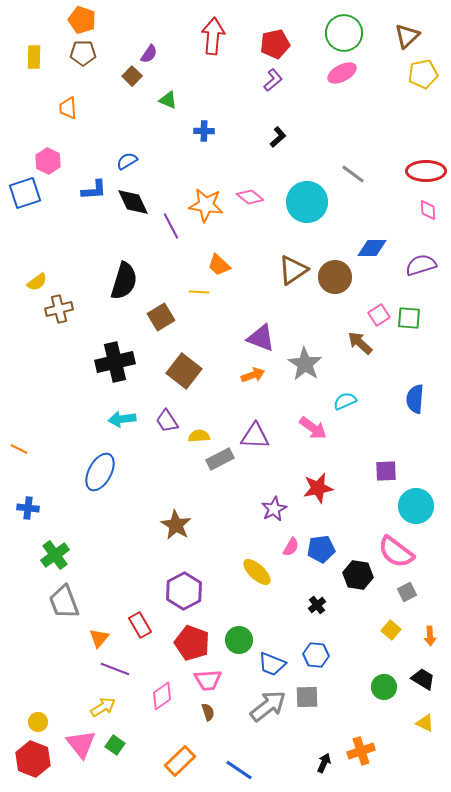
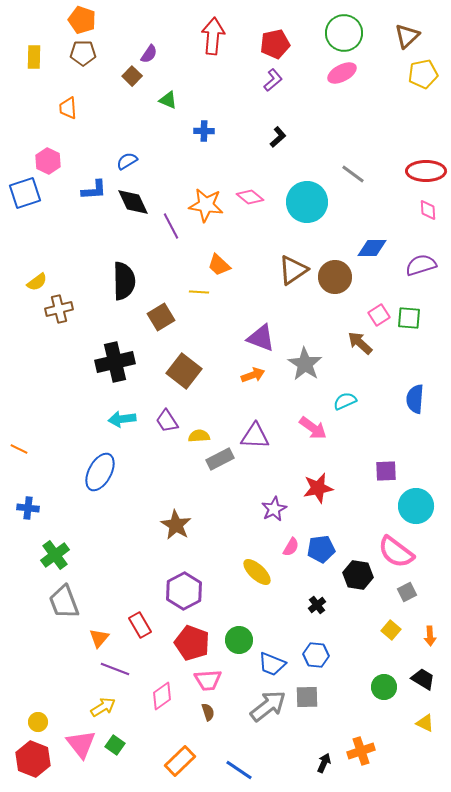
black semicircle at (124, 281): rotated 18 degrees counterclockwise
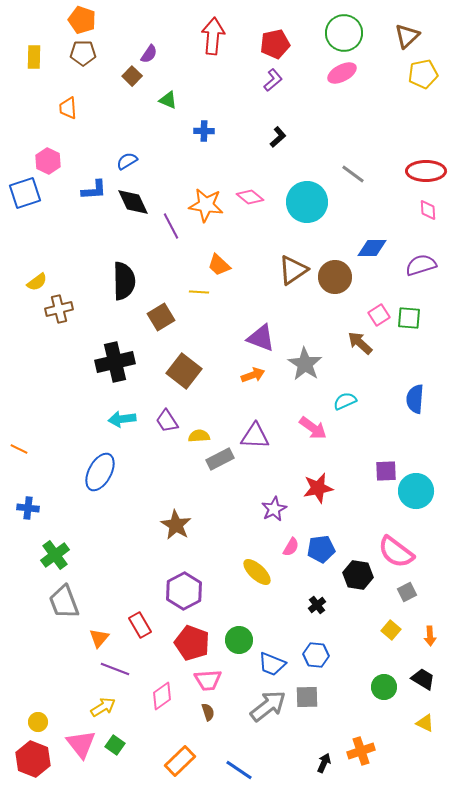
cyan circle at (416, 506): moved 15 px up
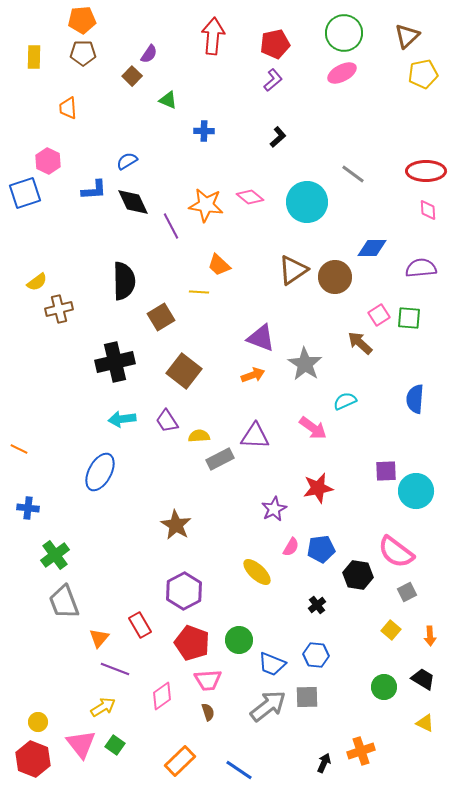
orange pentagon at (82, 20): rotated 24 degrees counterclockwise
purple semicircle at (421, 265): moved 3 px down; rotated 12 degrees clockwise
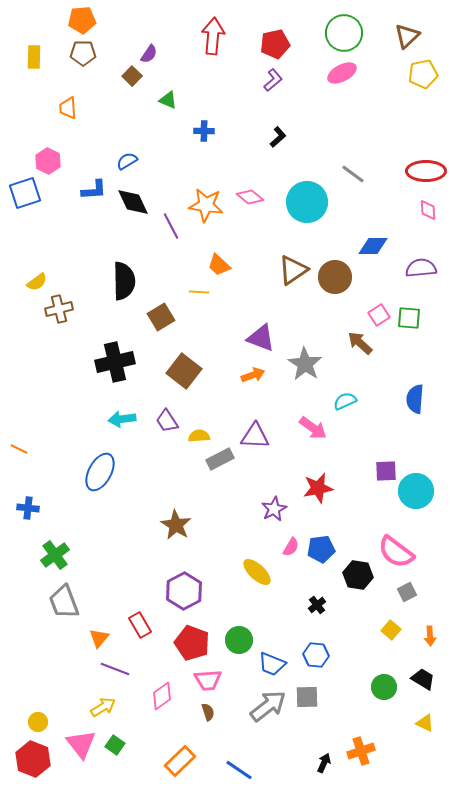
blue diamond at (372, 248): moved 1 px right, 2 px up
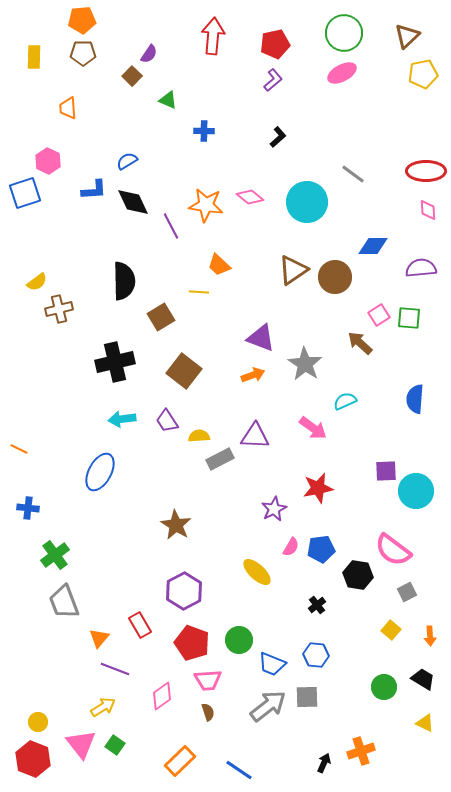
pink semicircle at (396, 552): moved 3 px left, 2 px up
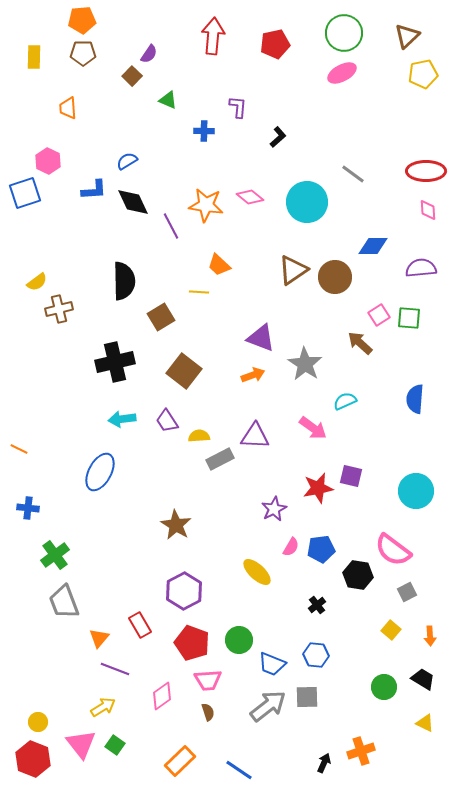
purple L-shape at (273, 80): moved 35 px left, 27 px down; rotated 45 degrees counterclockwise
purple square at (386, 471): moved 35 px left, 5 px down; rotated 15 degrees clockwise
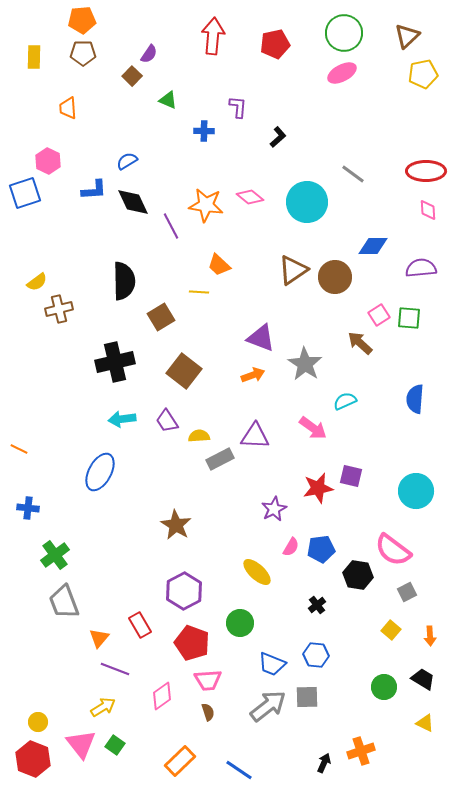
green circle at (239, 640): moved 1 px right, 17 px up
